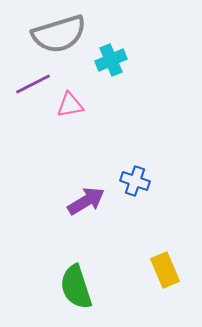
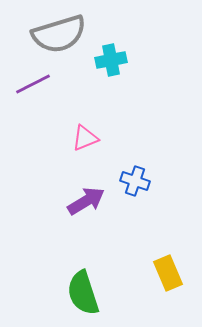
cyan cross: rotated 12 degrees clockwise
pink triangle: moved 15 px right, 33 px down; rotated 12 degrees counterclockwise
yellow rectangle: moved 3 px right, 3 px down
green semicircle: moved 7 px right, 6 px down
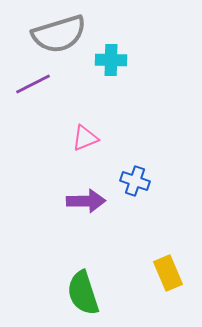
cyan cross: rotated 12 degrees clockwise
purple arrow: rotated 30 degrees clockwise
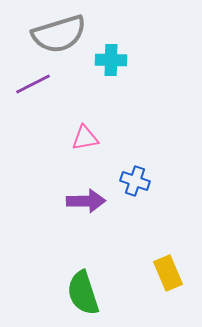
pink triangle: rotated 12 degrees clockwise
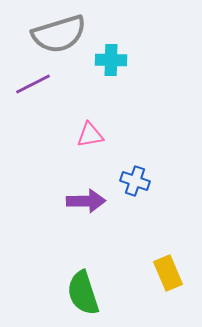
pink triangle: moved 5 px right, 3 px up
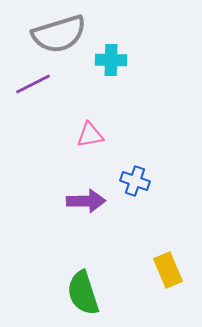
yellow rectangle: moved 3 px up
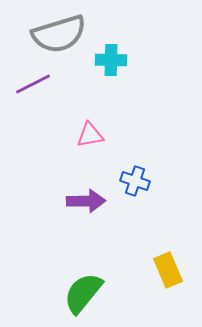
green semicircle: rotated 57 degrees clockwise
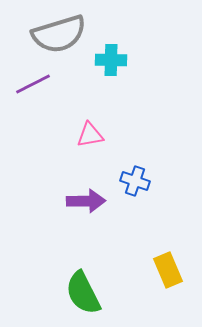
green semicircle: rotated 66 degrees counterclockwise
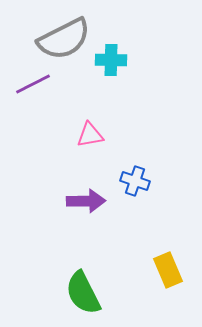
gray semicircle: moved 5 px right, 5 px down; rotated 10 degrees counterclockwise
